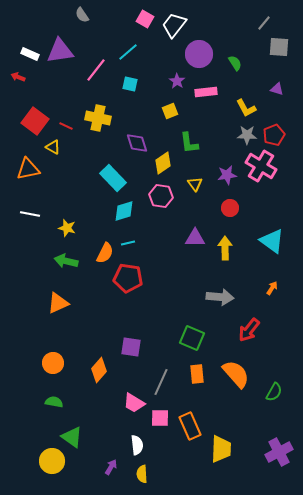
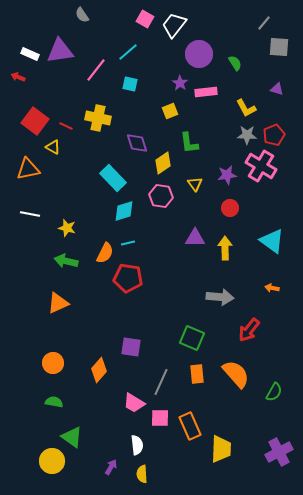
purple star at (177, 81): moved 3 px right, 2 px down
orange arrow at (272, 288): rotated 112 degrees counterclockwise
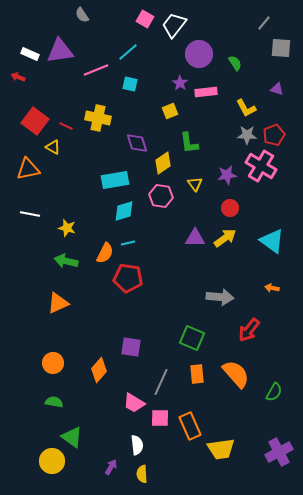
gray square at (279, 47): moved 2 px right, 1 px down
pink line at (96, 70): rotated 30 degrees clockwise
cyan rectangle at (113, 178): moved 2 px right, 2 px down; rotated 56 degrees counterclockwise
yellow arrow at (225, 248): moved 10 px up; rotated 55 degrees clockwise
yellow trapezoid at (221, 449): rotated 80 degrees clockwise
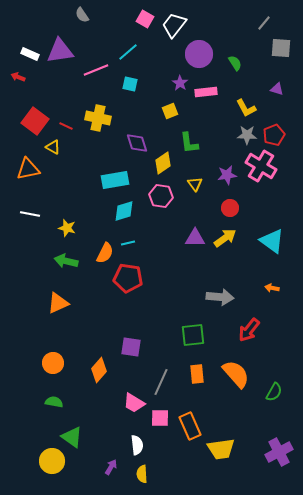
green square at (192, 338): moved 1 px right, 3 px up; rotated 30 degrees counterclockwise
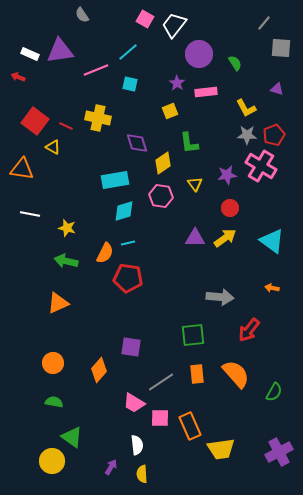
purple star at (180, 83): moved 3 px left
orange triangle at (28, 169): moved 6 px left; rotated 20 degrees clockwise
gray line at (161, 382): rotated 32 degrees clockwise
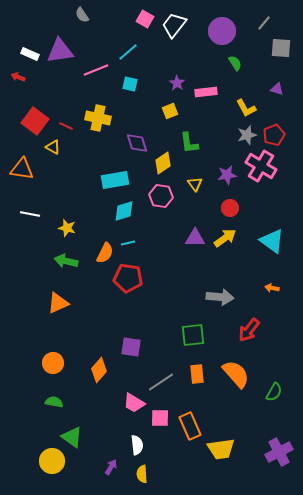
purple circle at (199, 54): moved 23 px right, 23 px up
gray star at (247, 135): rotated 18 degrees counterclockwise
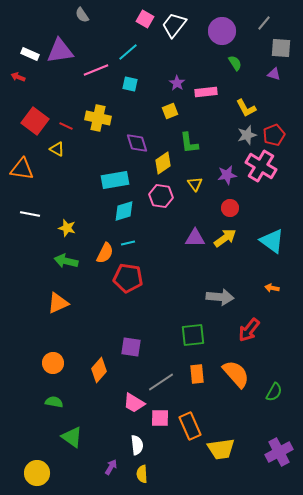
purple triangle at (277, 89): moved 3 px left, 15 px up
yellow triangle at (53, 147): moved 4 px right, 2 px down
yellow circle at (52, 461): moved 15 px left, 12 px down
